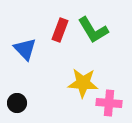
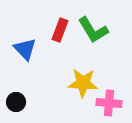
black circle: moved 1 px left, 1 px up
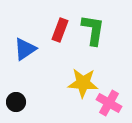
green L-shape: rotated 140 degrees counterclockwise
blue triangle: rotated 40 degrees clockwise
pink cross: rotated 25 degrees clockwise
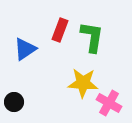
green L-shape: moved 1 px left, 7 px down
black circle: moved 2 px left
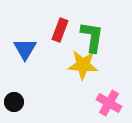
blue triangle: rotated 25 degrees counterclockwise
yellow star: moved 18 px up
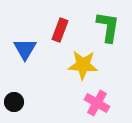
green L-shape: moved 16 px right, 10 px up
pink cross: moved 12 px left
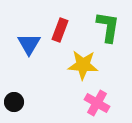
blue triangle: moved 4 px right, 5 px up
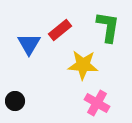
red rectangle: rotated 30 degrees clockwise
black circle: moved 1 px right, 1 px up
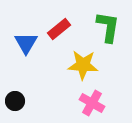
red rectangle: moved 1 px left, 1 px up
blue triangle: moved 3 px left, 1 px up
pink cross: moved 5 px left
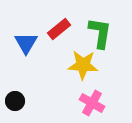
green L-shape: moved 8 px left, 6 px down
